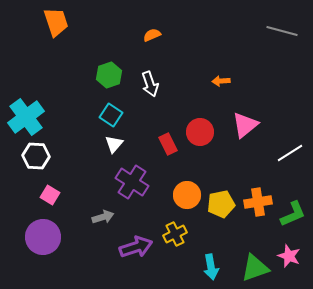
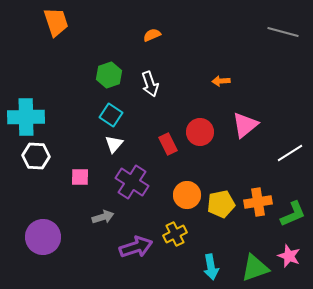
gray line: moved 1 px right, 1 px down
cyan cross: rotated 36 degrees clockwise
pink square: moved 30 px right, 18 px up; rotated 30 degrees counterclockwise
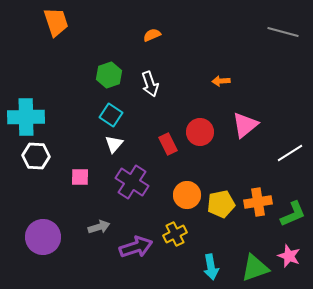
gray arrow: moved 4 px left, 10 px down
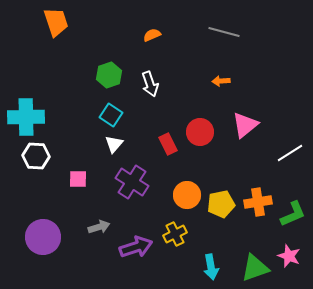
gray line: moved 59 px left
pink square: moved 2 px left, 2 px down
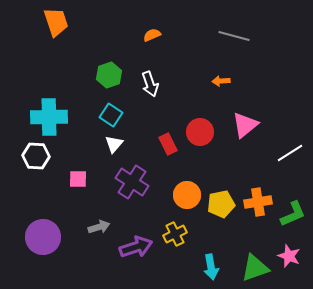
gray line: moved 10 px right, 4 px down
cyan cross: moved 23 px right
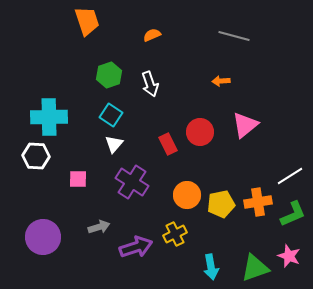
orange trapezoid: moved 31 px right, 1 px up
white line: moved 23 px down
